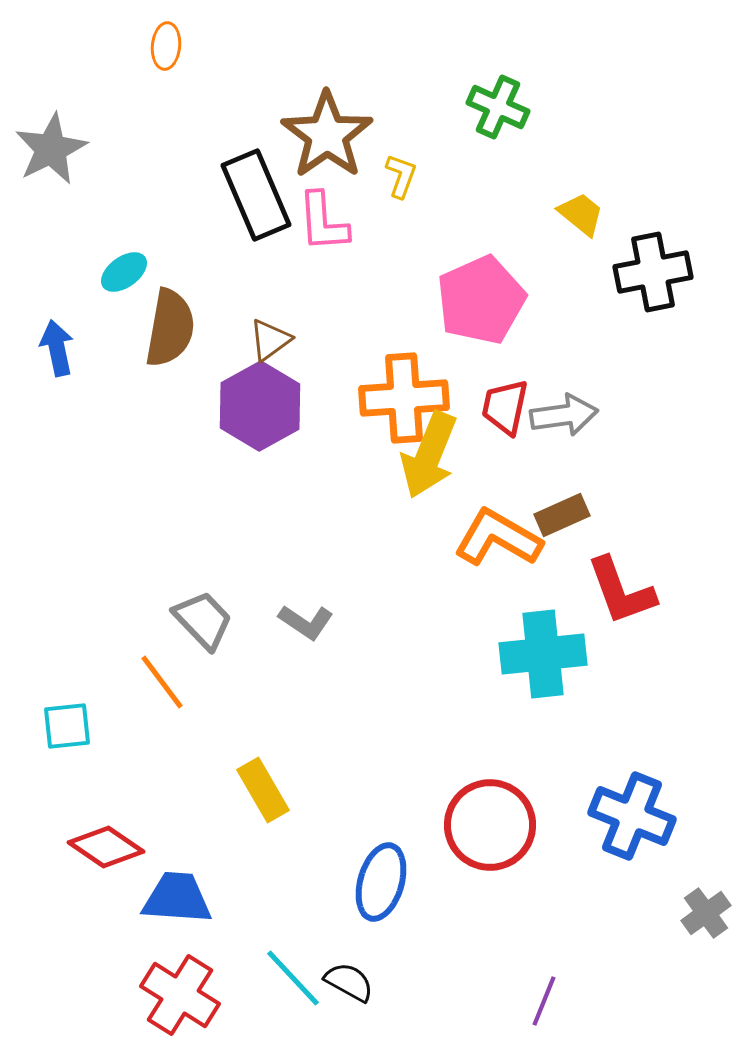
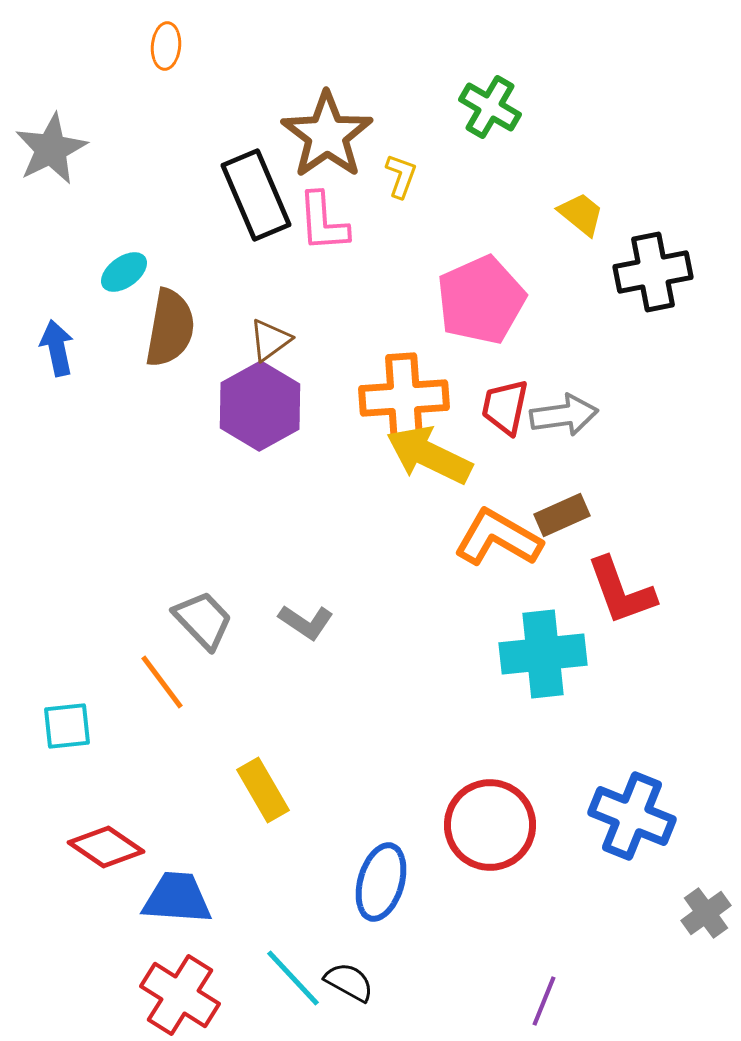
green cross: moved 8 px left; rotated 6 degrees clockwise
yellow arrow: rotated 94 degrees clockwise
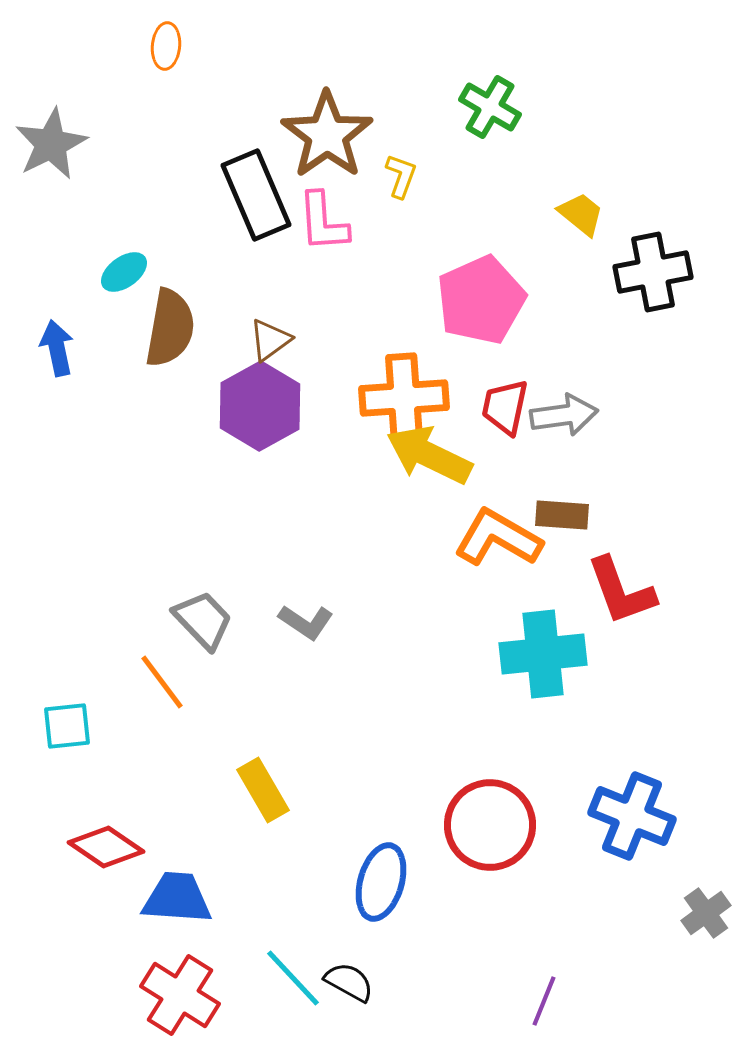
gray star: moved 5 px up
brown rectangle: rotated 28 degrees clockwise
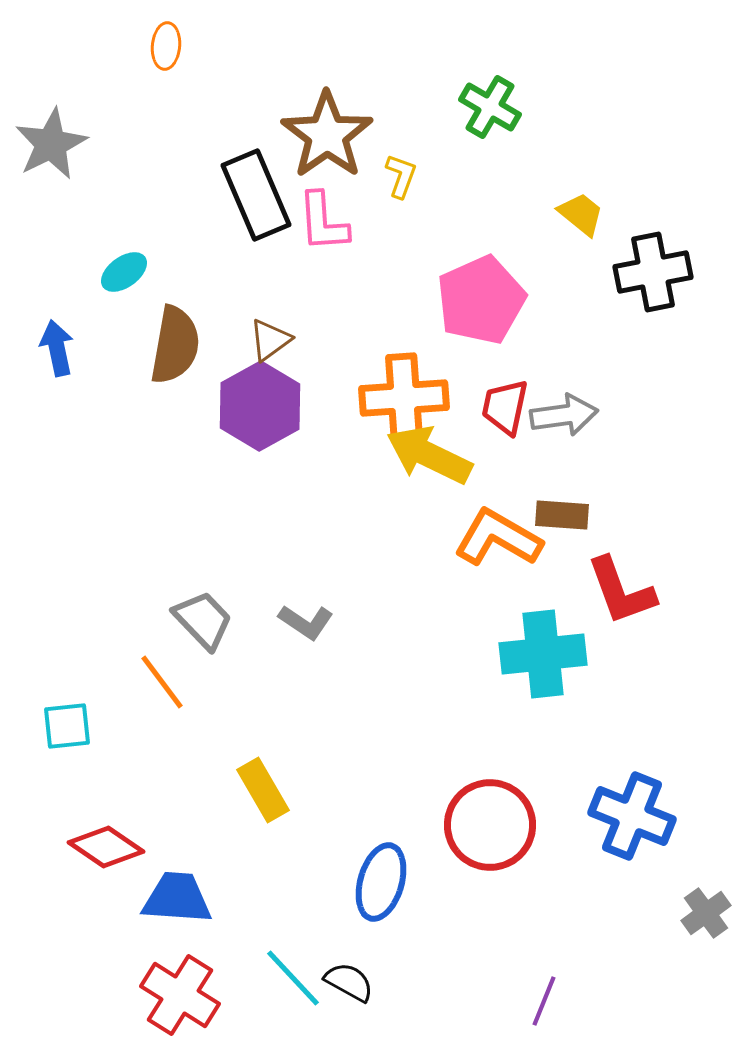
brown semicircle: moved 5 px right, 17 px down
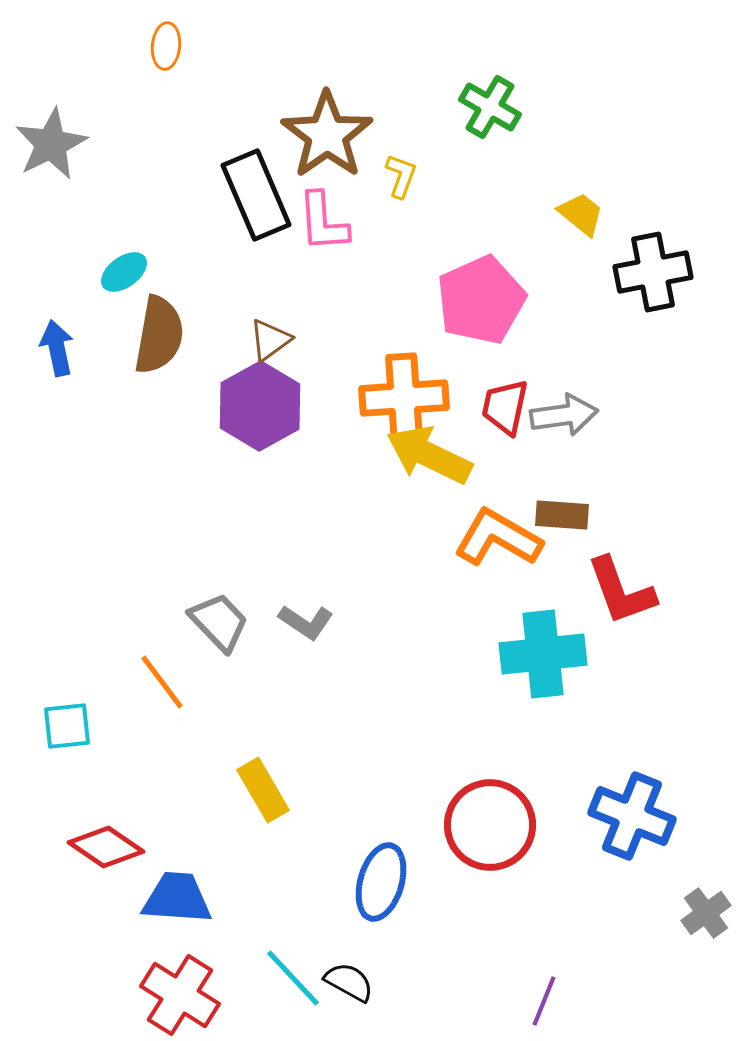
brown semicircle: moved 16 px left, 10 px up
gray trapezoid: moved 16 px right, 2 px down
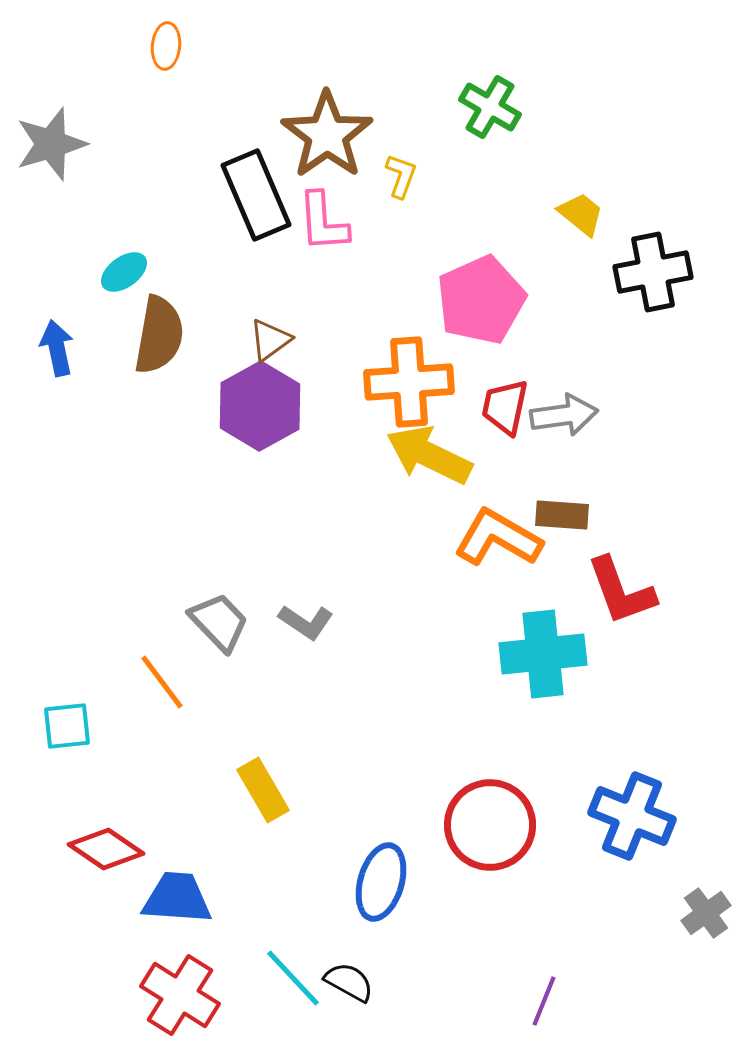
gray star: rotated 10 degrees clockwise
orange cross: moved 5 px right, 16 px up
red diamond: moved 2 px down
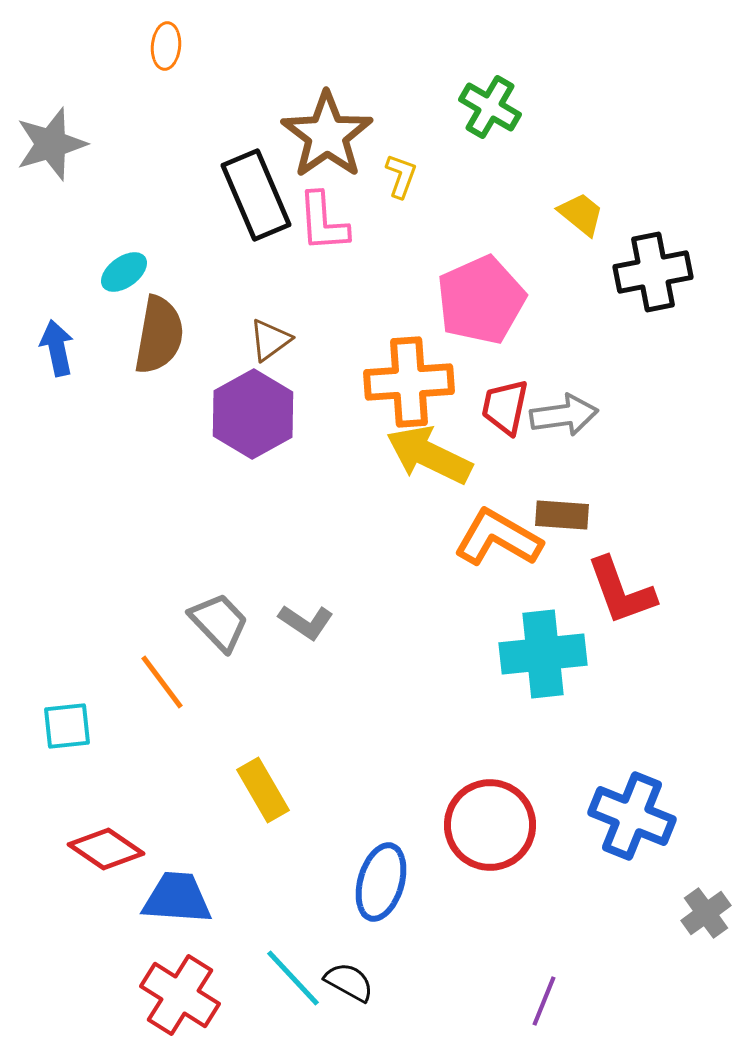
purple hexagon: moved 7 px left, 8 px down
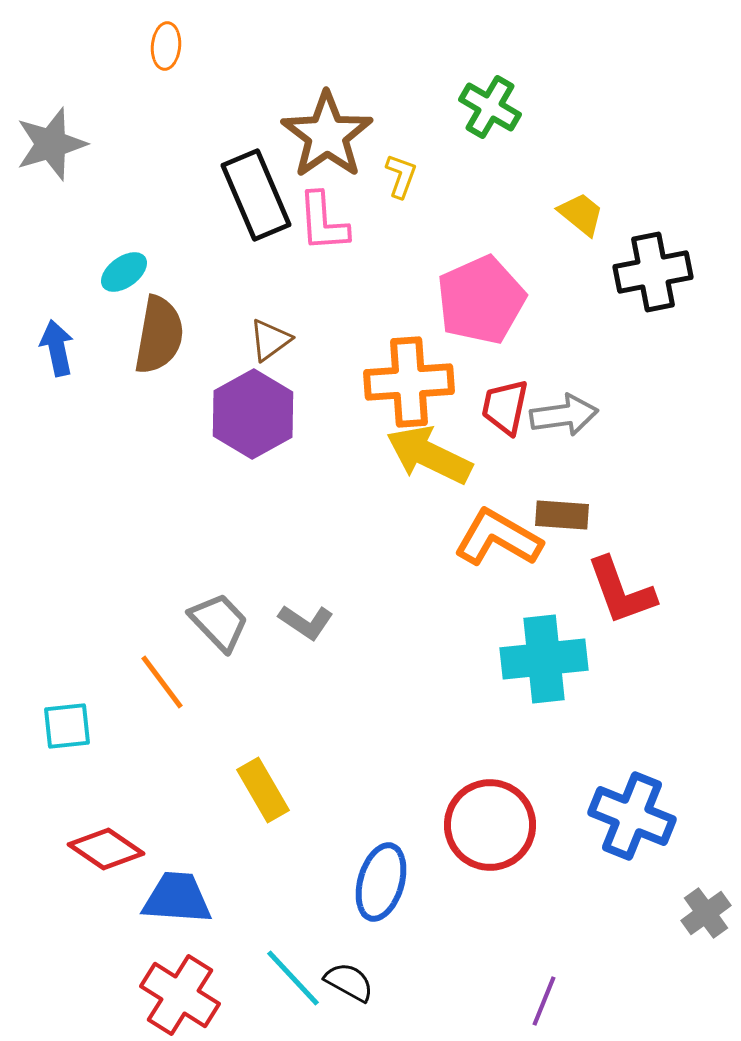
cyan cross: moved 1 px right, 5 px down
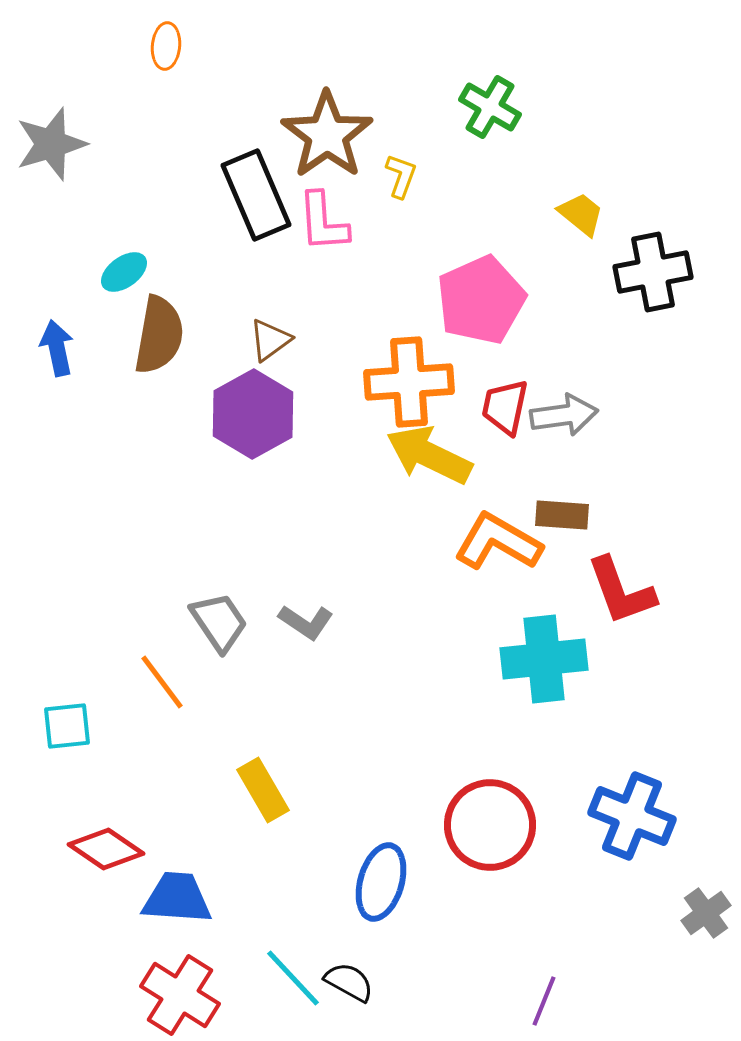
orange L-shape: moved 4 px down
gray trapezoid: rotated 10 degrees clockwise
